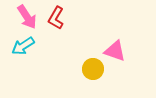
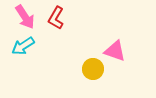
pink arrow: moved 2 px left
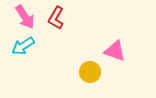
yellow circle: moved 3 px left, 3 px down
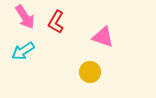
red L-shape: moved 4 px down
cyan arrow: moved 5 px down
pink triangle: moved 12 px left, 14 px up
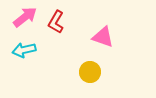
pink arrow: rotated 95 degrees counterclockwise
cyan arrow: moved 1 px right, 1 px up; rotated 20 degrees clockwise
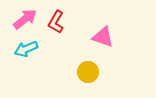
pink arrow: moved 2 px down
cyan arrow: moved 2 px right, 1 px up; rotated 10 degrees counterclockwise
yellow circle: moved 2 px left
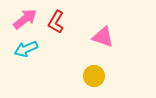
yellow circle: moved 6 px right, 4 px down
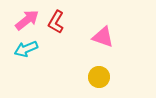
pink arrow: moved 2 px right, 1 px down
yellow circle: moved 5 px right, 1 px down
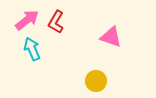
pink triangle: moved 8 px right
cyan arrow: moved 6 px right; rotated 90 degrees clockwise
yellow circle: moved 3 px left, 4 px down
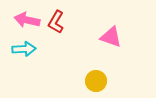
pink arrow: rotated 130 degrees counterclockwise
cyan arrow: moved 8 px left; rotated 110 degrees clockwise
